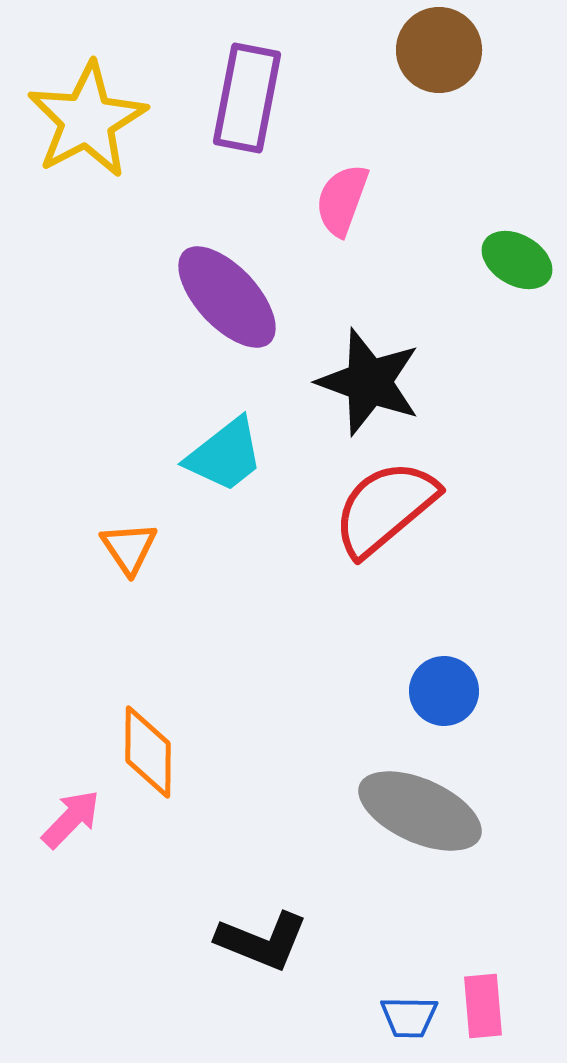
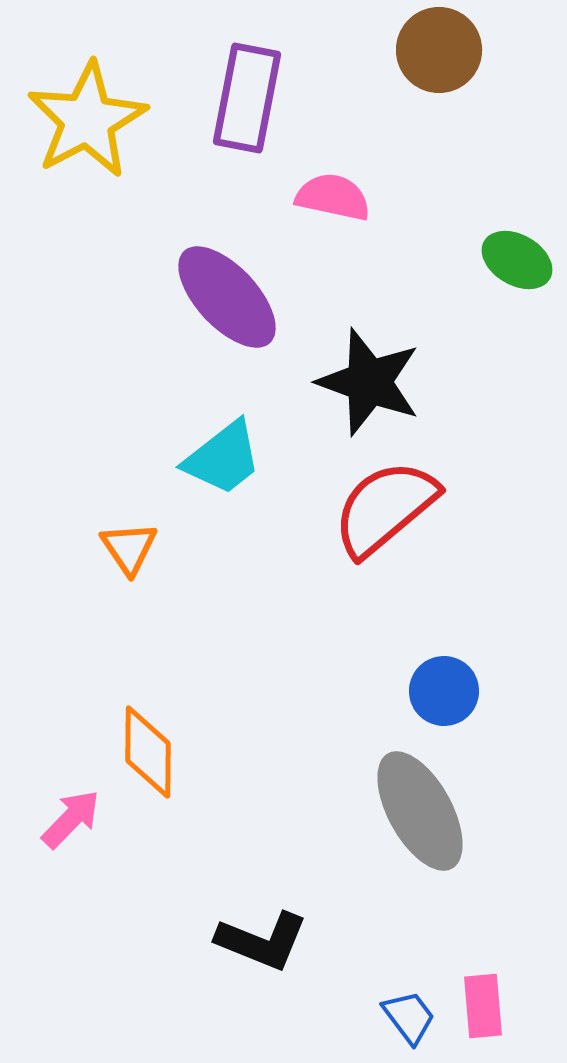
pink semicircle: moved 9 px left, 3 px up; rotated 82 degrees clockwise
cyan trapezoid: moved 2 px left, 3 px down
gray ellipse: rotated 37 degrees clockwise
blue trapezoid: rotated 128 degrees counterclockwise
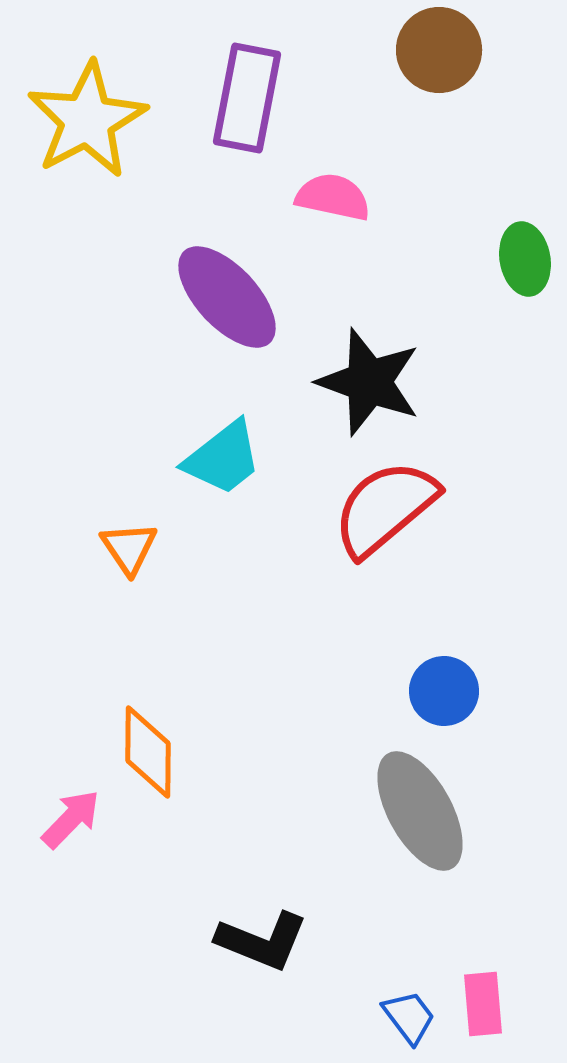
green ellipse: moved 8 px right, 1 px up; rotated 50 degrees clockwise
pink rectangle: moved 2 px up
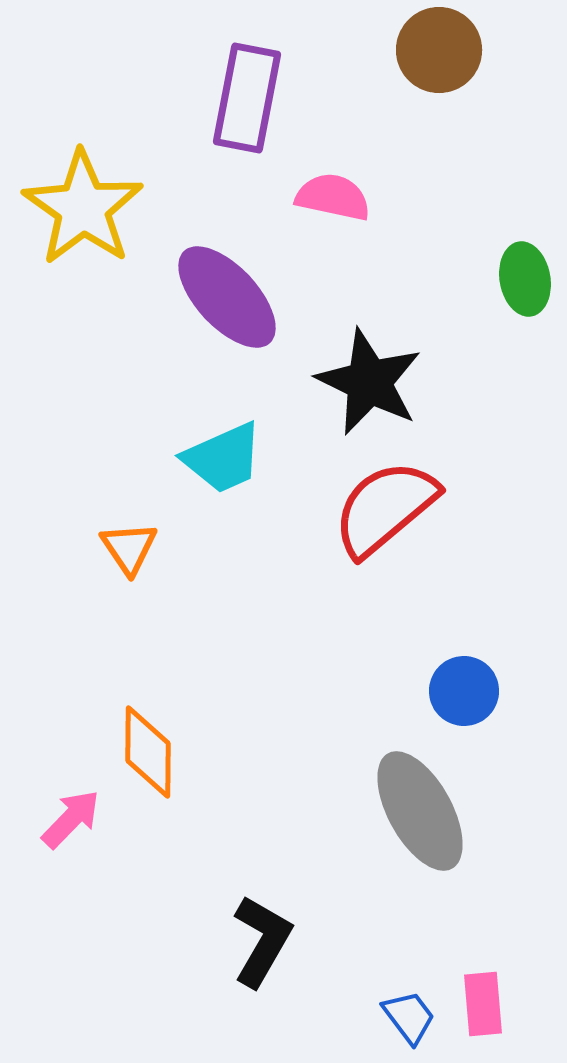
yellow star: moved 4 px left, 88 px down; rotated 9 degrees counterclockwise
green ellipse: moved 20 px down
black star: rotated 6 degrees clockwise
cyan trapezoid: rotated 14 degrees clockwise
blue circle: moved 20 px right
black L-shape: rotated 82 degrees counterclockwise
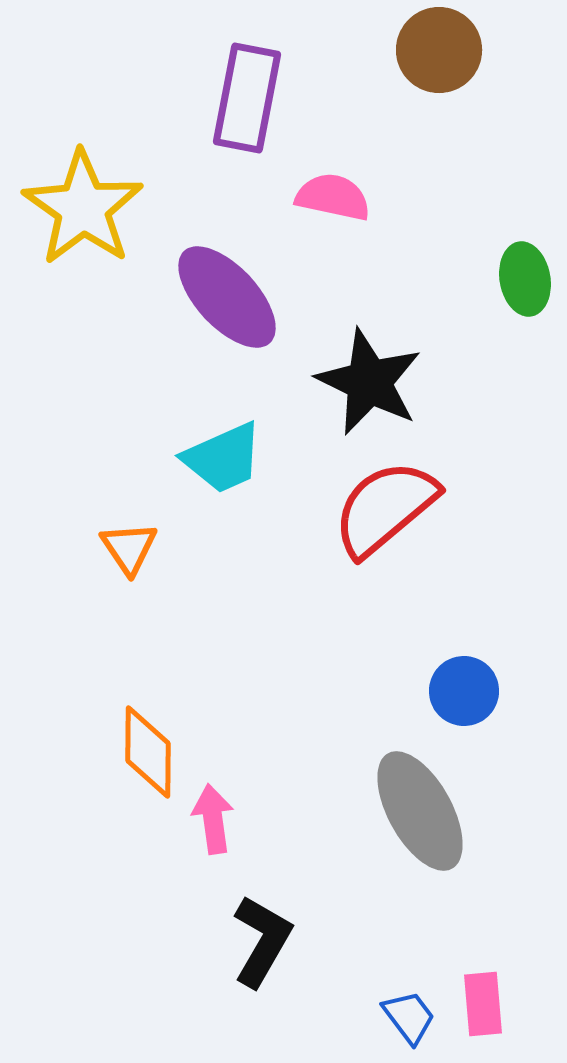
pink arrow: moved 142 px right; rotated 52 degrees counterclockwise
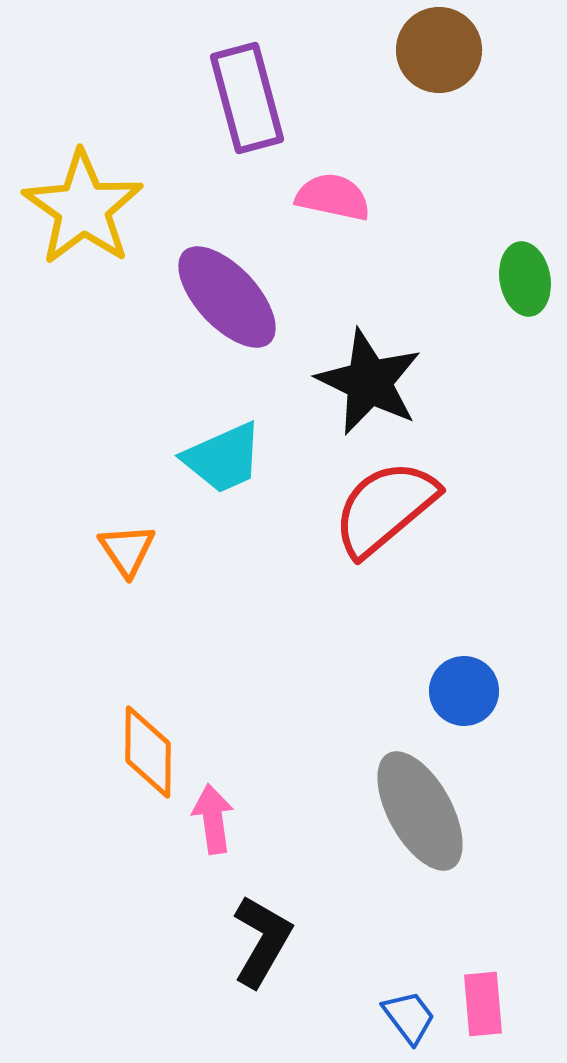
purple rectangle: rotated 26 degrees counterclockwise
orange triangle: moved 2 px left, 2 px down
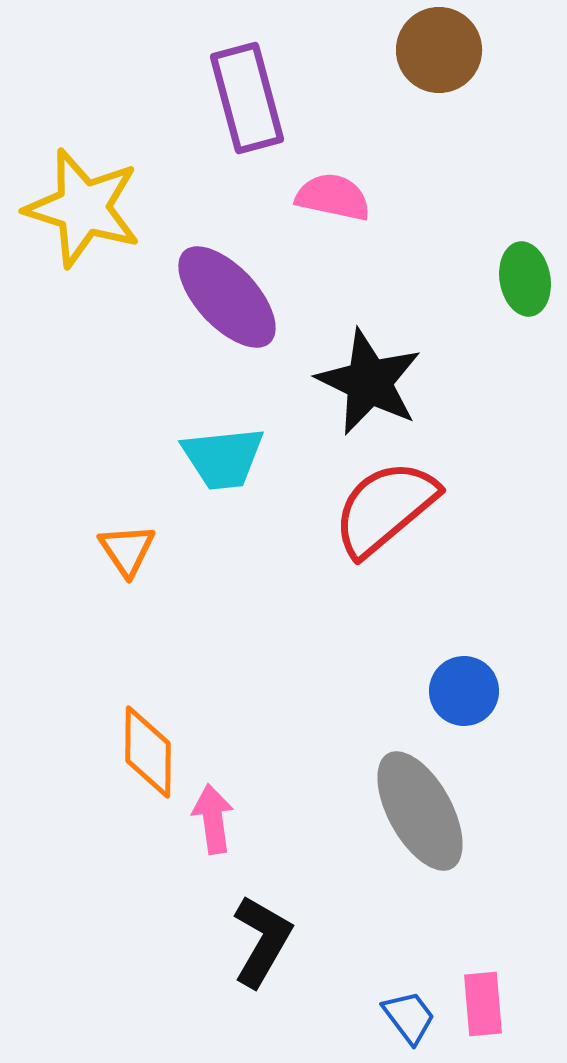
yellow star: rotated 18 degrees counterclockwise
cyan trapezoid: rotated 18 degrees clockwise
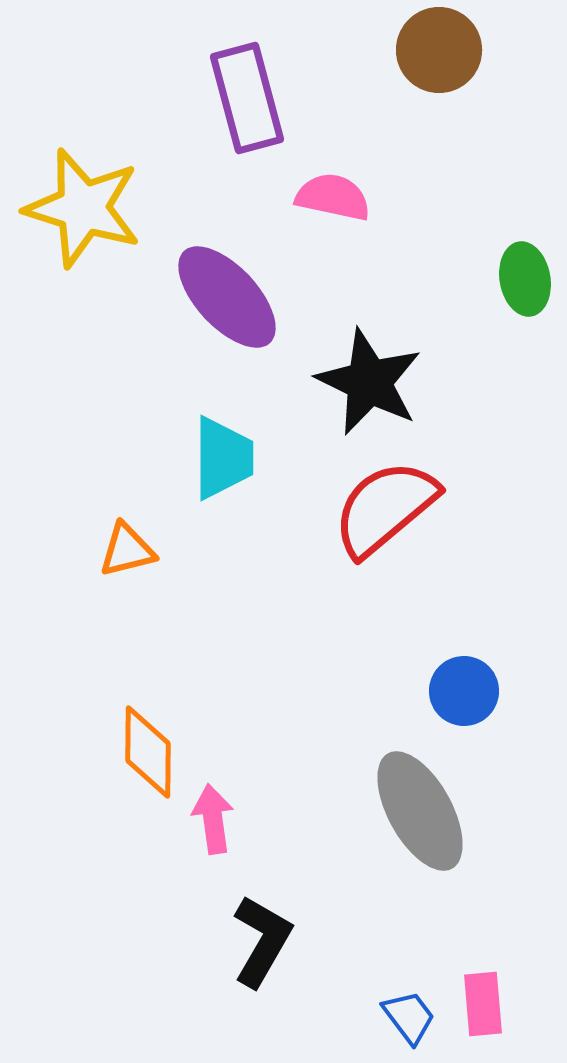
cyan trapezoid: rotated 84 degrees counterclockwise
orange triangle: rotated 50 degrees clockwise
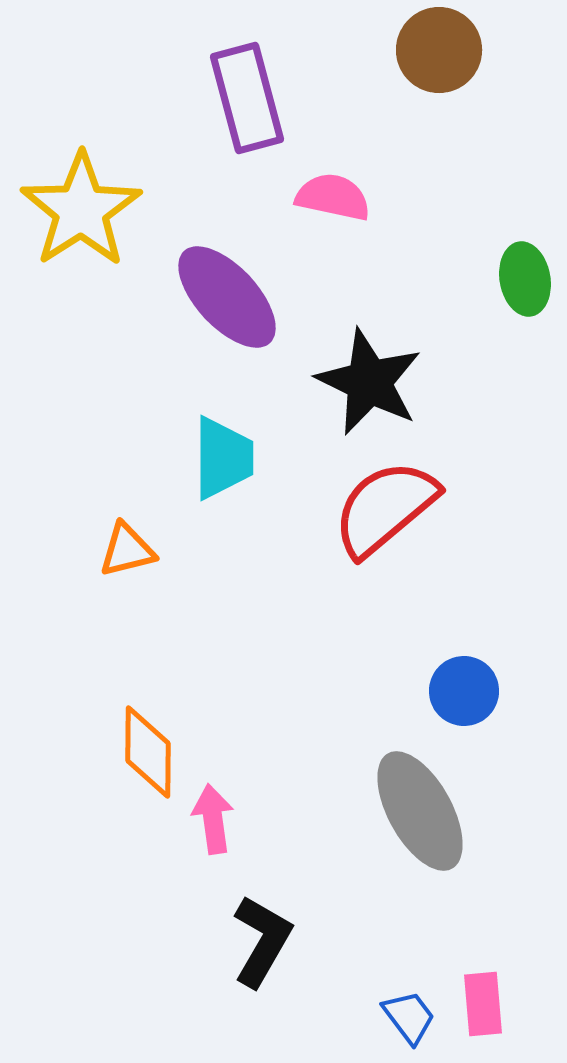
yellow star: moved 2 px left, 2 px down; rotated 22 degrees clockwise
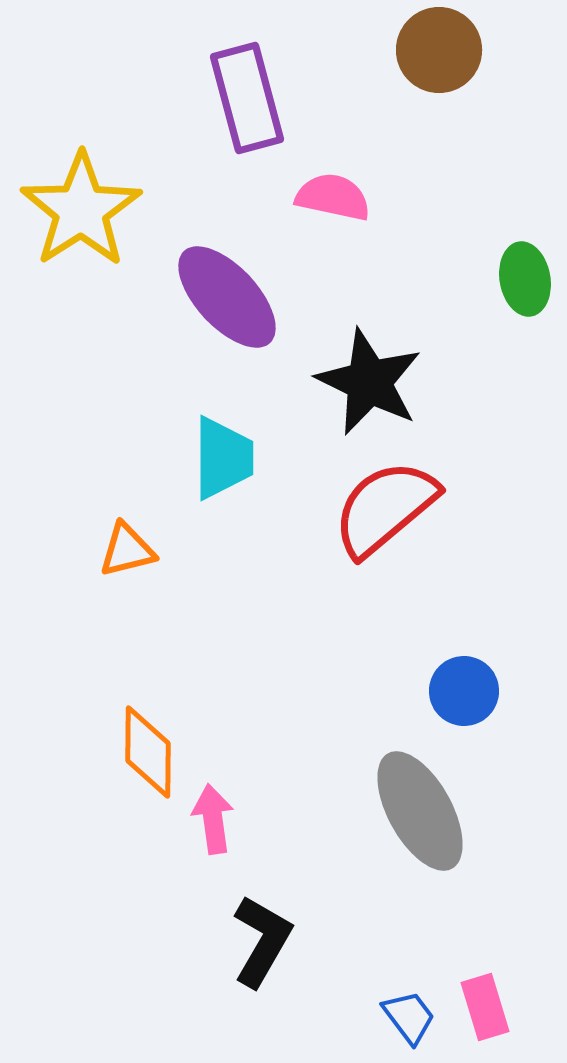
pink rectangle: moved 2 px right, 3 px down; rotated 12 degrees counterclockwise
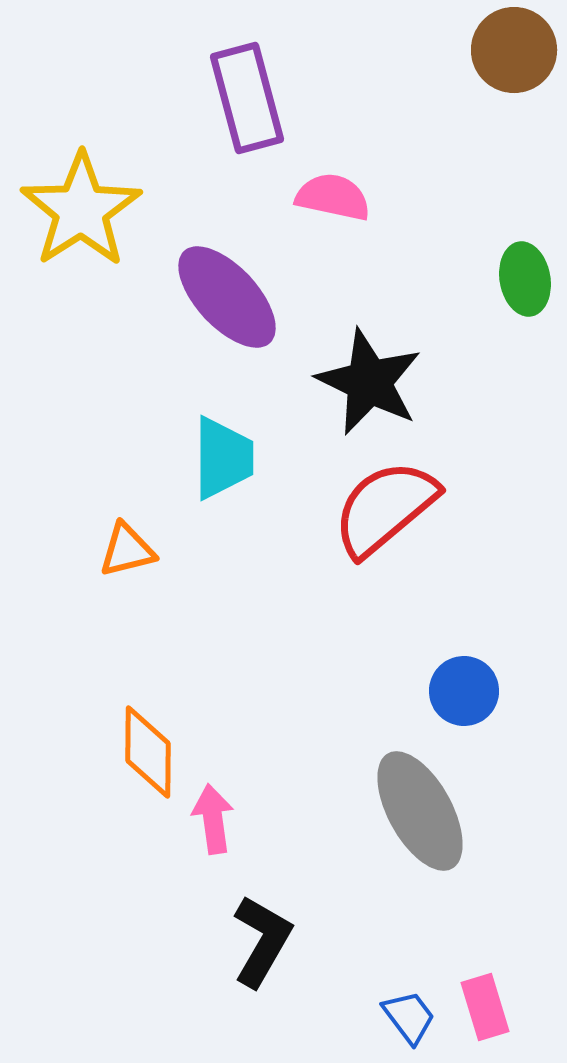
brown circle: moved 75 px right
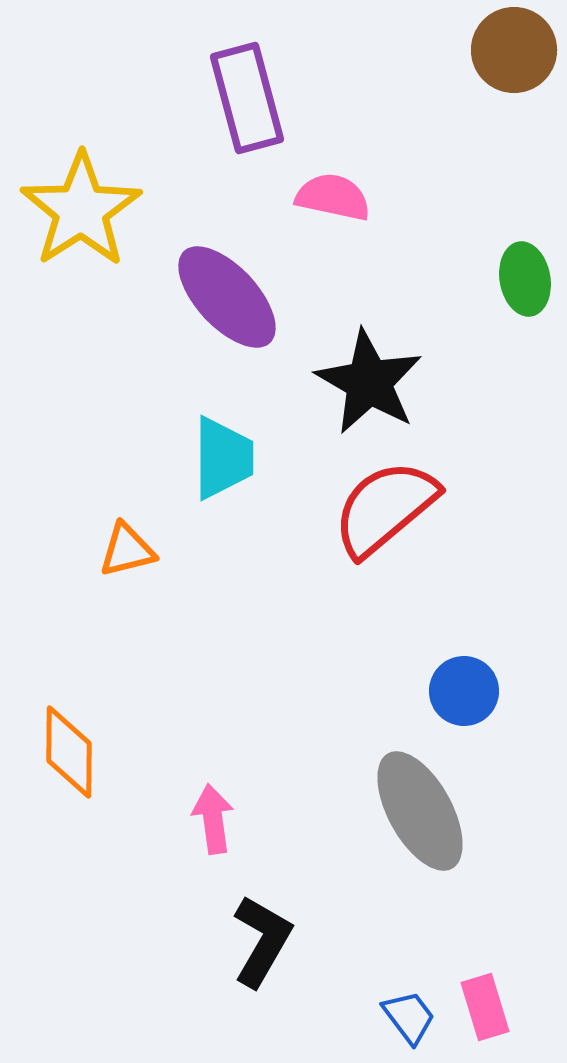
black star: rotated 4 degrees clockwise
orange diamond: moved 79 px left
